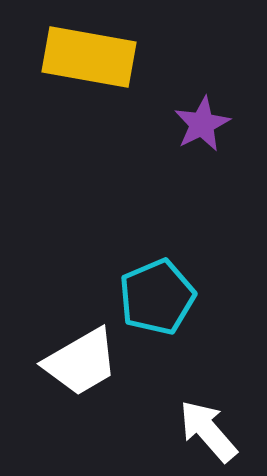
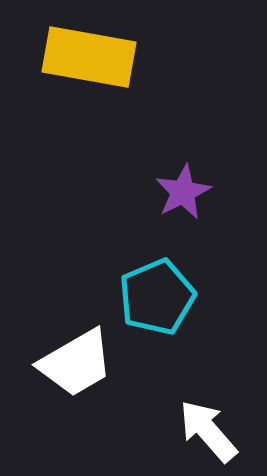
purple star: moved 19 px left, 68 px down
white trapezoid: moved 5 px left, 1 px down
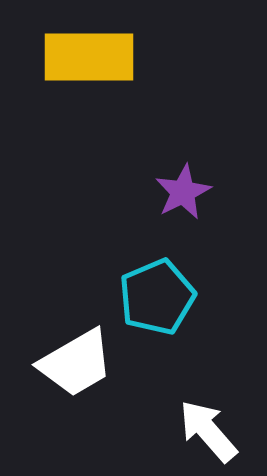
yellow rectangle: rotated 10 degrees counterclockwise
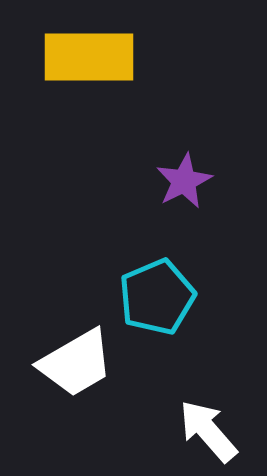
purple star: moved 1 px right, 11 px up
